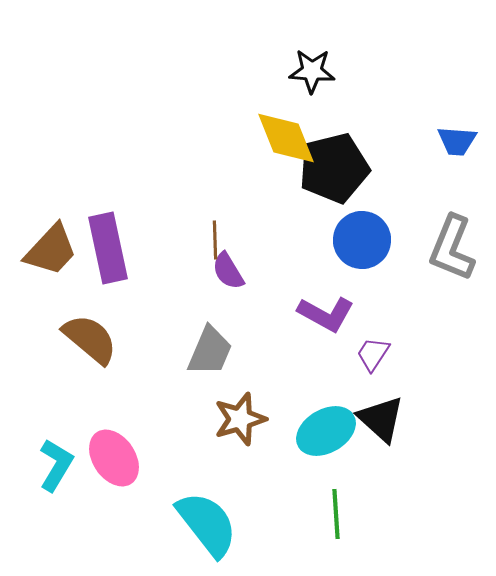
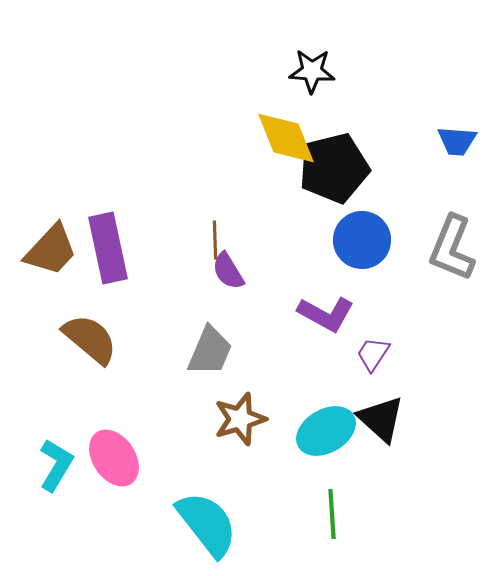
green line: moved 4 px left
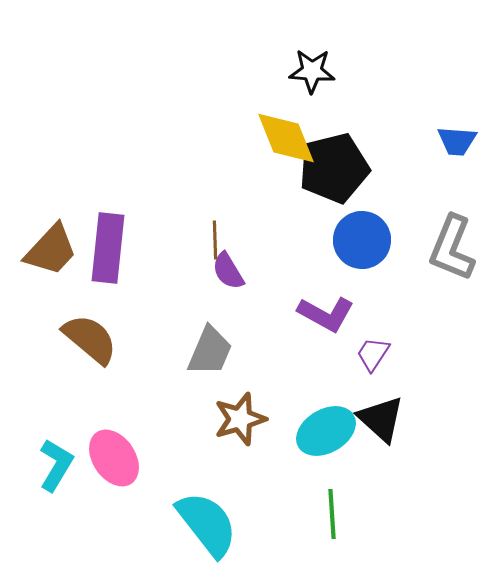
purple rectangle: rotated 18 degrees clockwise
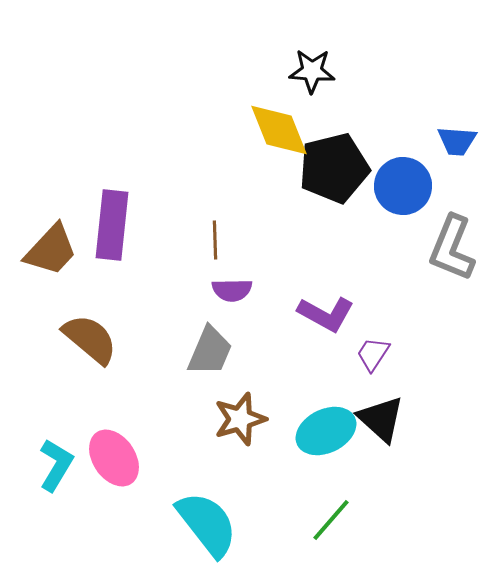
yellow diamond: moved 7 px left, 8 px up
blue circle: moved 41 px right, 54 px up
purple rectangle: moved 4 px right, 23 px up
purple semicircle: moved 4 px right, 19 px down; rotated 60 degrees counterclockwise
cyan ellipse: rotated 4 degrees clockwise
green line: moved 1 px left, 6 px down; rotated 45 degrees clockwise
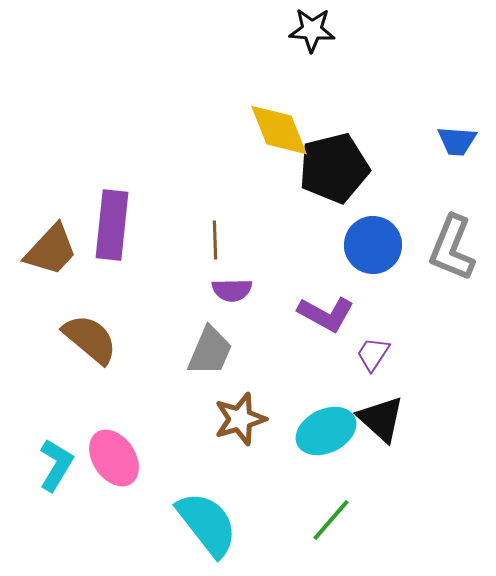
black star: moved 41 px up
blue circle: moved 30 px left, 59 px down
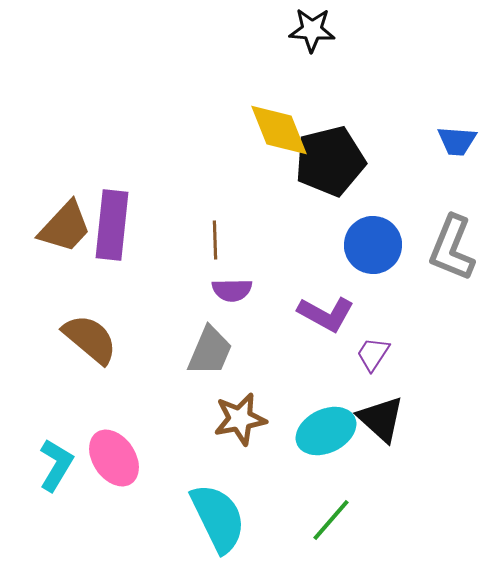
black pentagon: moved 4 px left, 7 px up
brown trapezoid: moved 14 px right, 23 px up
brown star: rotated 6 degrees clockwise
cyan semicircle: moved 11 px right, 6 px up; rotated 12 degrees clockwise
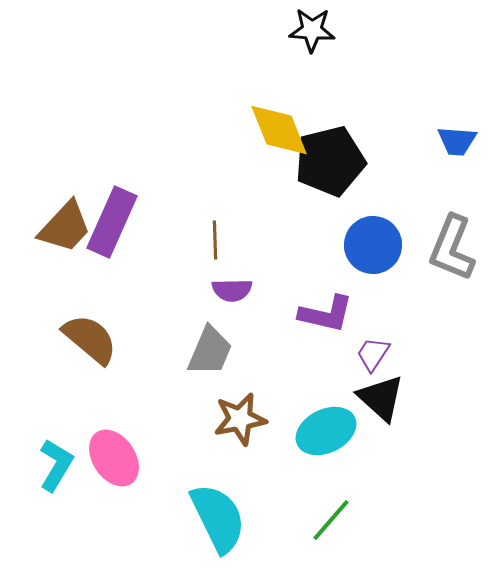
purple rectangle: moved 3 px up; rotated 18 degrees clockwise
purple L-shape: rotated 16 degrees counterclockwise
black triangle: moved 21 px up
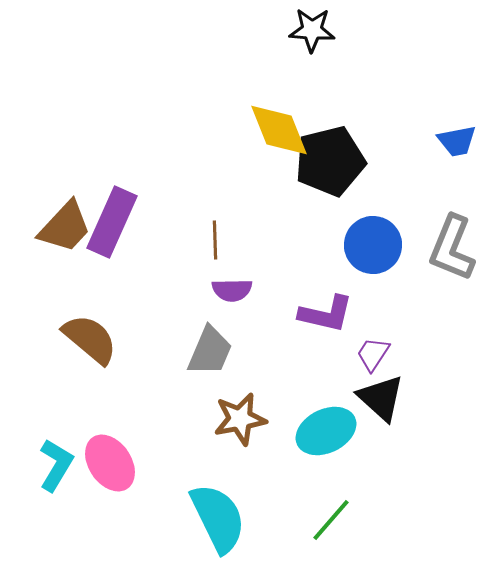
blue trapezoid: rotated 15 degrees counterclockwise
pink ellipse: moved 4 px left, 5 px down
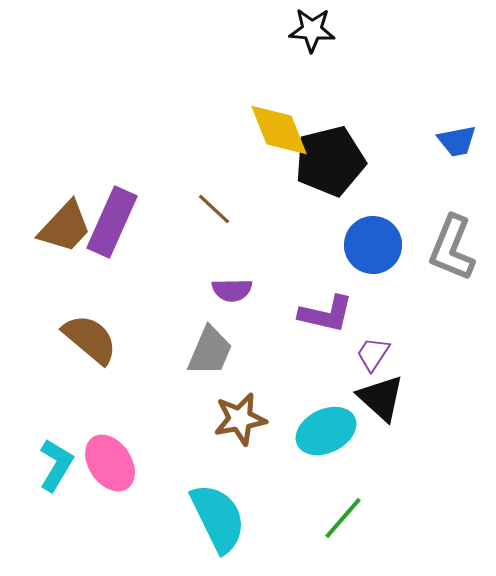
brown line: moved 1 px left, 31 px up; rotated 45 degrees counterclockwise
green line: moved 12 px right, 2 px up
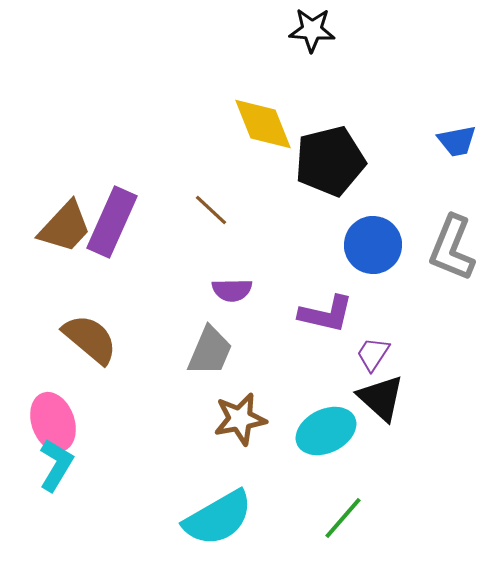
yellow diamond: moved 16 px left, 6 px up
brown line: moved 3 px left, 1 px down
pink ellipse: moved 57 px left, 41 px up; rotated 14 degrees clockwise
cyan semicircle: rotated 86 degrees clockwise
